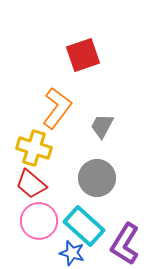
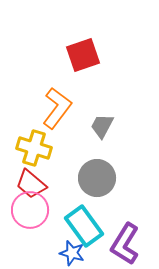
pink circle: moved 9 px left, 11 px up
cyan rectangle: rotated 12 degrees clockwise
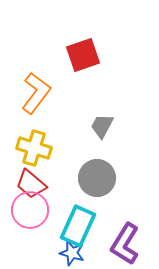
orange L-shape: moved 21 px left, 15 px up
cyan rectangle: moved 6 px left; rotated 60 degrees clockwise
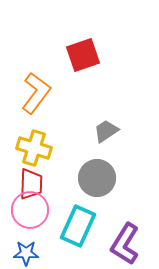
gray trapezoid: moved 4 px right, 5 px down; rotated 28 degrees clockwise
red trapezoid: rotated 128 degrees counterclockwise
blue star: moved 46 px left; rotated 15 degrees counterclockwise
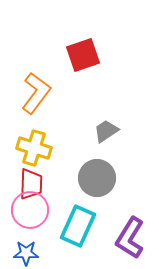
purple L-shape: moved 5 px right, 6 px up
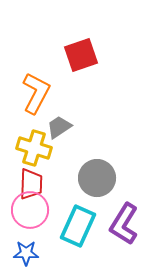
red square: moved 2 px left
orange L-shape: rotated 9 degrees counterclockwise
gray trapezoid: moved 47 px left, 4 px up
purple L-shape: moved 6 px left, 14 px up
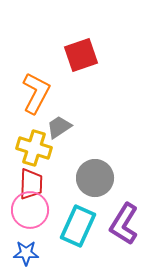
gray circle: moved 2 px left
